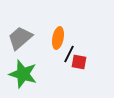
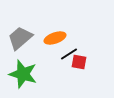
orange ellipse: moved 3 px left; rotated 60 degrees clockwise
black line: rotated 30 degrees clockwise
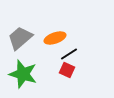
red square: moved 12 px left, 8 px down; rotated 14 degrees clockwise
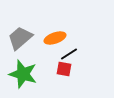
red square: moved 3 px left, 1 px up; rotated 14 degrees counterclockwise
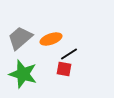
orange ellipse: moved 4 px left, 1 px down
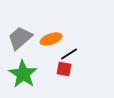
green star: rotated 16 degrees clockwise
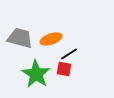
gray trapezoid: rotated 56 degrees clockwise
green star: moved 13 px right
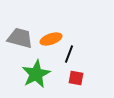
black line: rotated 36 degrees counterclockwise
red square: moved 12 px right, 9 px down
green star: rotated 12 degrees clockwise
